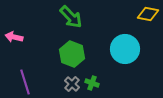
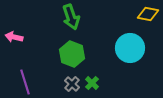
green arrow: rotated 25 degrees clockwise
cyan circle: moved 5 px right, 1 px up
green cross: rotated 24 degrees clockwise
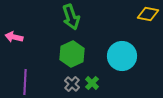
cyan circle: moved 8 px left, 8 px down
green hexagon: rotated 15 degrees clockwise
purple line: rotated 20 degrees clockwise
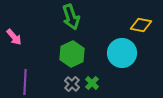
yellow diamond: moved 7 px left, 11 px down
pink arrow: rotated 144 degrees counterclockwise
cyan circle: moved 3 px up
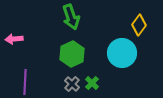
yellow diamond: moved 2 px left; rotated 65 degrees counterclockwise
pink arrow: moved 2 px down; rotated 126 degrees clockwise
